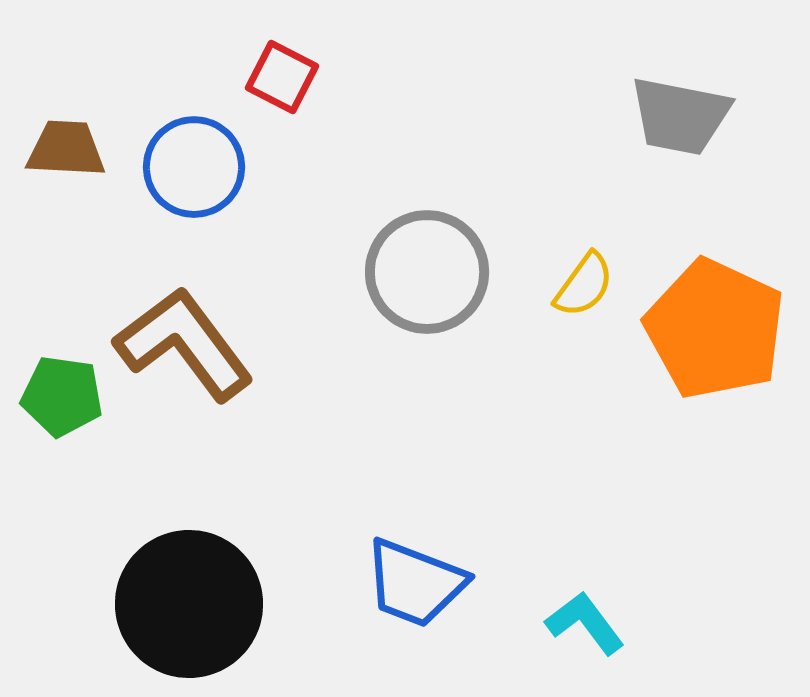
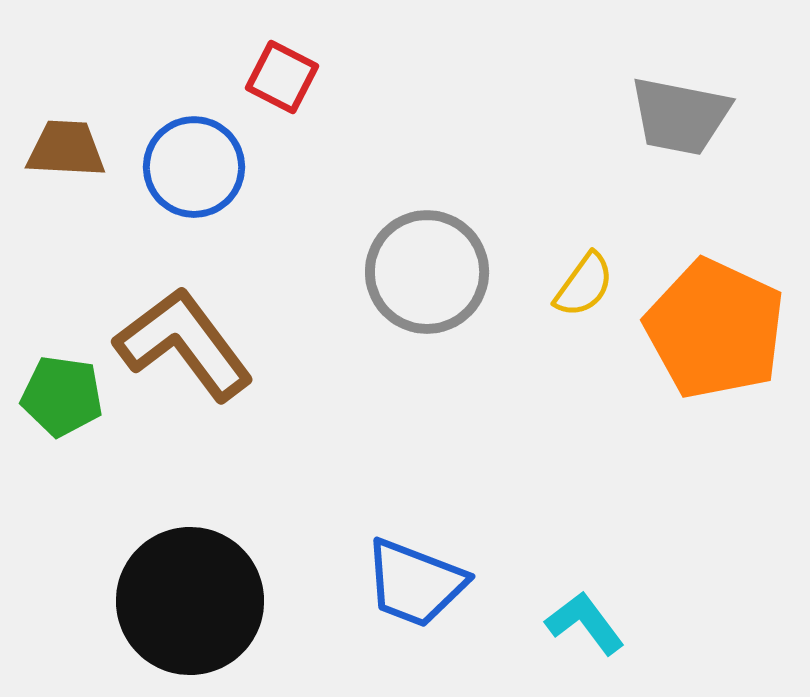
black circle: moved 1 px right, 3 px up
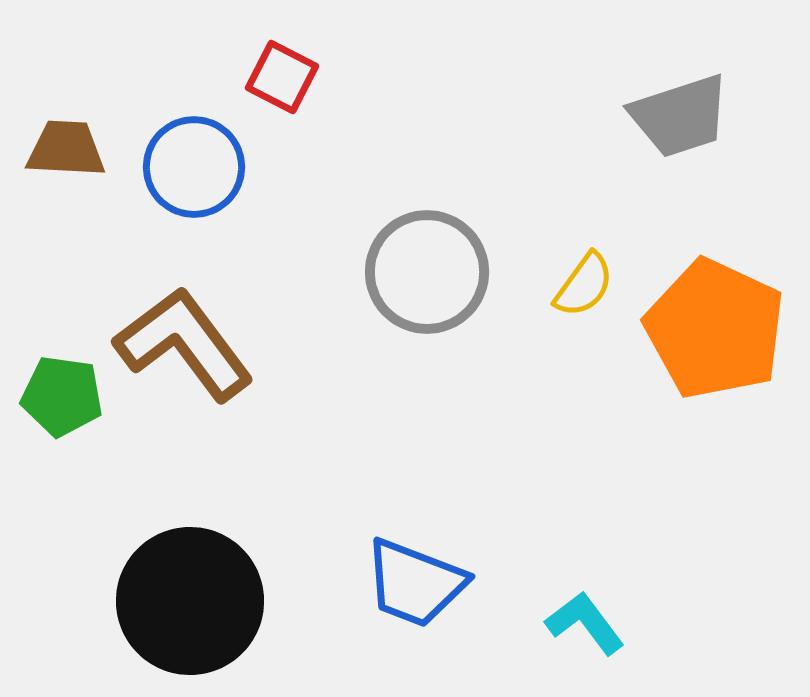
gray trapezoid: rotated 29 degrees counterclockwise
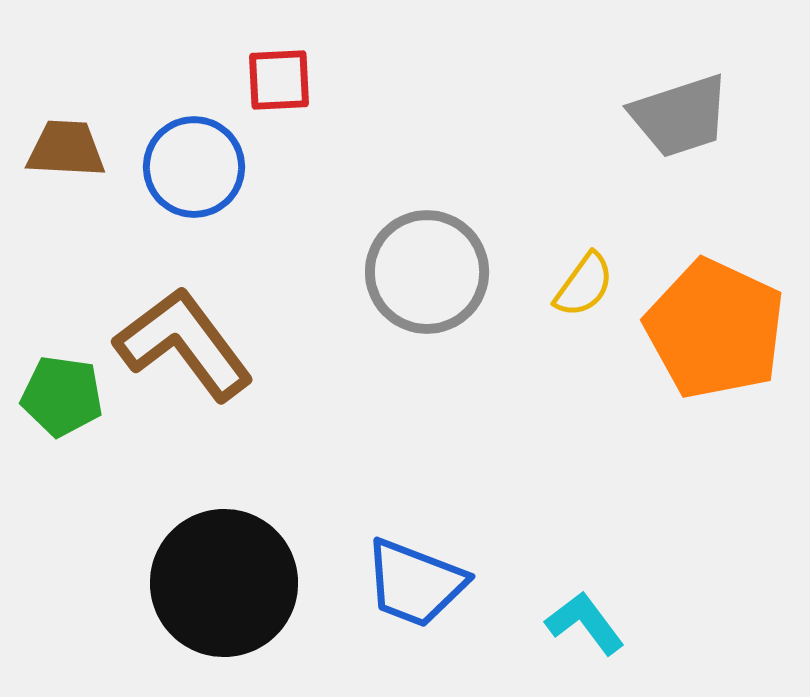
red square: moved 3 px left, 3 px down; rotated 30 degrees counterclockwise
black circle: moved 34 px right, 18 px up
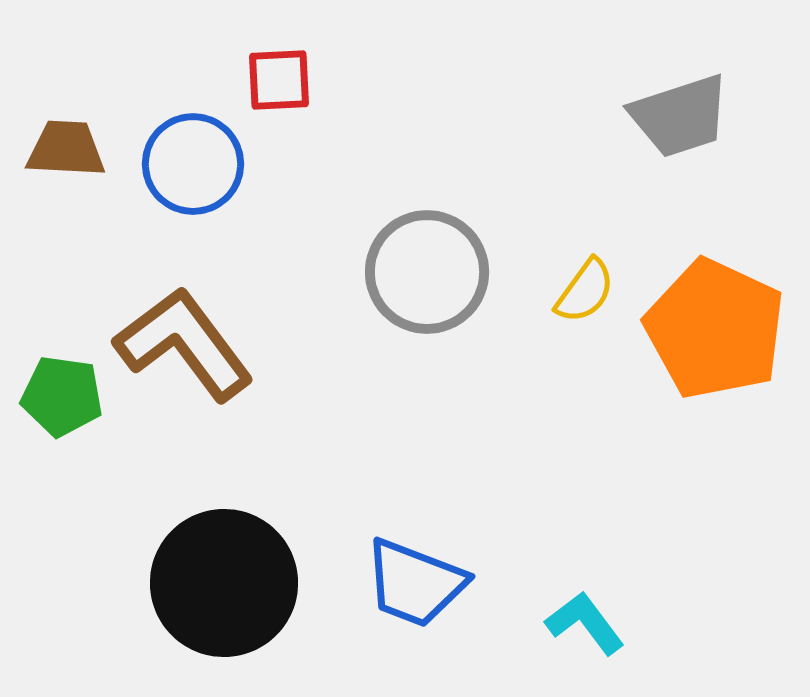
blue circle: moved 1 px left, 3 px up
yellow semicircle: moved 1 px right, 6 px down
